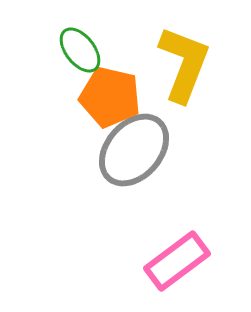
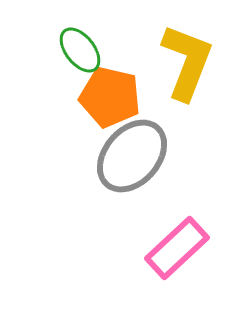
yellow L-shape: moved 3 px right, 2 px up
gray ellipse: moved 2 px left, 6 px down
pink rectangle: moved 13 px up; rotated 6 degrees counterclockwise
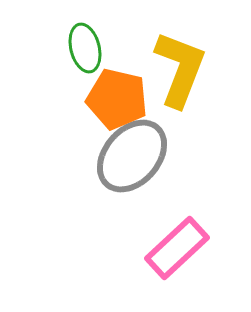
green ellipse: moved 5 px right, 2 px up; rotated 24 degrees clockwise
yellow L-shape: moved 7 px left, 7 px down
orange pentagon: moved 7 px right, 2 px down
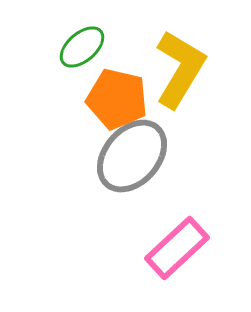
green ellipse: moved 3 px left, 1 px up; rotated 63 degrees clockwise
yellow L-shape: rotated 10 degrees clockwise
